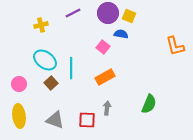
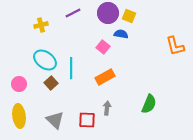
gray triangle: rotated 24 degrees clockwise
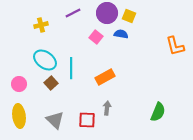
purple circle: moved 1 px left
pink square: moved 7 px left, 10 px up
green semicircle: moved 9 px right, 8 px down
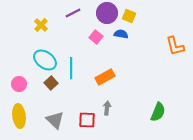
yellow cross: rotated 32 degrees counterclockwise
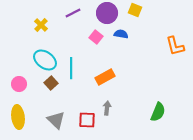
yellow square: moved 6 px right, 6 px up
yellow ellipse: moved 1 px left, 1 px down
gray triangle: moved 1 px right
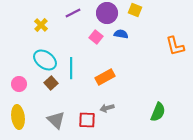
gray arrow: rotated 112 degrees counterclockwise
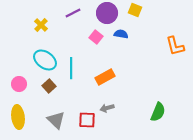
brown square: moved 2 px left, 3 px down
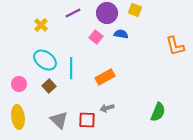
gray triangle: moved 3 px right
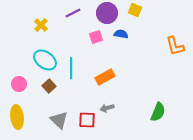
pink square: rotated 32 degrees clockwise
yellow ellipse: moved 1 px left
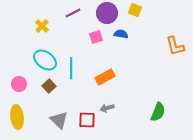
yellow cross: moved 1 px right, 1 px down
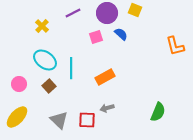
blue semicircle: rotated 32 degrees clockwise
yellow ellipse: rotated 50 degrees clockwise
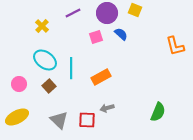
orange rectangle: moved 4 px left
yellow ellipse: rotated 20 degrees clockwise
